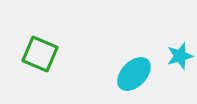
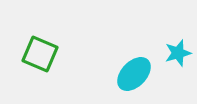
cyan star: moved 2 px left, 3 px up
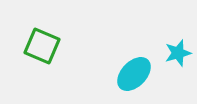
green square: moved 2 px right, 8 px up
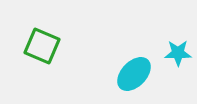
cyan star: rotated 16 degrees clockwise
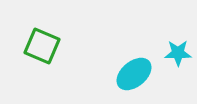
cyan ellipse: rotated 6 degrees clockwise
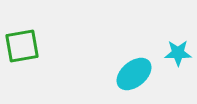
green square: moved 20 px left; rotated 33 degrees counterclockwise
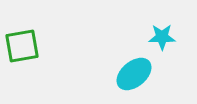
cyan star: moved 16 px left, 16 px up
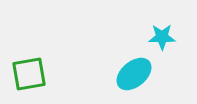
green square: moved 7 px right, 28 px down
